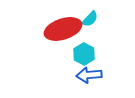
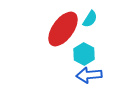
cyan semicircle: rotated 12 degrees counterclockwise
red ellipse: rotated 36 degrees counterclockwise
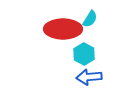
red ellipse: rotated 54 degrees clockwise
blue arrow: moved 2 px down
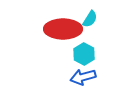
blue arrow: moved 6 px left; rotated 10 degrees counterclockwise
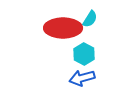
red ellipse: moved 1 px up
blue arrow: moved 1 px left, 1 px down
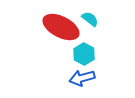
cyan semicircle: rotated 84 degrees counterclockwise
red ellipse: moved 2 px left, 1 px up; rotated 27 degrees clockwise
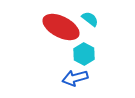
blue arrow: moved 7 px left
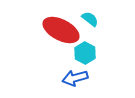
red ellipse: moved 3 px down
cyan hexagon: moved 1 px right, 1 px up
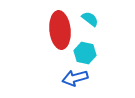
red ellipse: moved 1 px left; rotated 57 degrees clockwise
cyan hexagon: rotated 15 degrees counterclockwise
